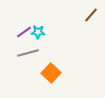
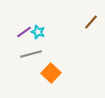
brown line: moved 7 px down
cyan star: rotated 16 degrees clockwise
gray line: moved 3 px right, 1 px down
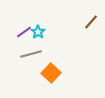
cyan star: rotated 16 degrees clockwise
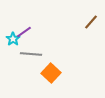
cyan star: moved 25 px left, 7 px down
gray line: rotated 20 degrees clockwise
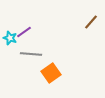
cyan star: moved 3 px left, 1 px up; rotated 16 degrees counterclockwise
orange square: rotated 12 degrees clockwise
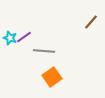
purple line: moved 5 px down
gray line: moved 13 px right, 3 px up
orange square: moved 1 px right, 4 px down
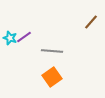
gray line: moved 8 px right
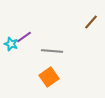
cyan star: moved 1 px right, 6 px down
orange square: moved 3 px left
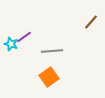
gray line: rotated 10 degrees counterclockwise
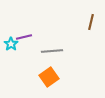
brown line: rotated 28 degrees counterclockwise
purple line: rotated 21 degrees clockwise
cyan star: rotated 16 degrees clockwise
